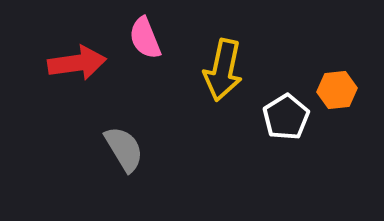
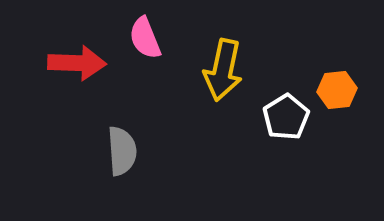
red arrow: rotated 10 degrees clockwise
gray semicircle: moved 2 px left, 2 px down; rotated 27 degrees clockwise
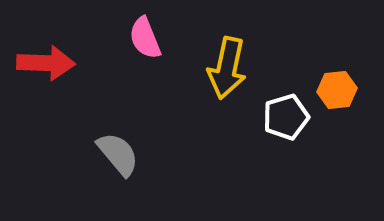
red arrow: moved 31 px left
yellow arrow: moved 4 px right, 2 px up
white pentagon: rotated 15 degrees clockwise
gray semicircle: moved 4 px left, 3 px down; rotated 36 degrees counterclockwise
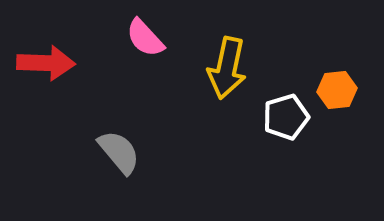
pink semicircle: rotated 21 degrees counterclockwise
gray semicircle: moved 1 px right, 2 px up
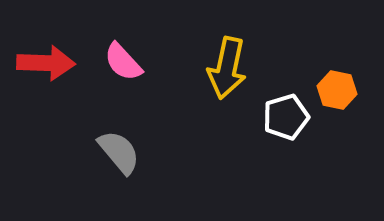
pink semicircle: moved 22 px left, 24 px down
orange hexagon: rotated 18 degrees clockwise
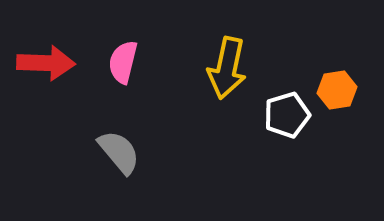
pink semicircle: rotated 57 degrees clockwise
orange hexagon: rotated 21 degrees counterclockwise
white pentagon: moved 1 px right, 2 px up
